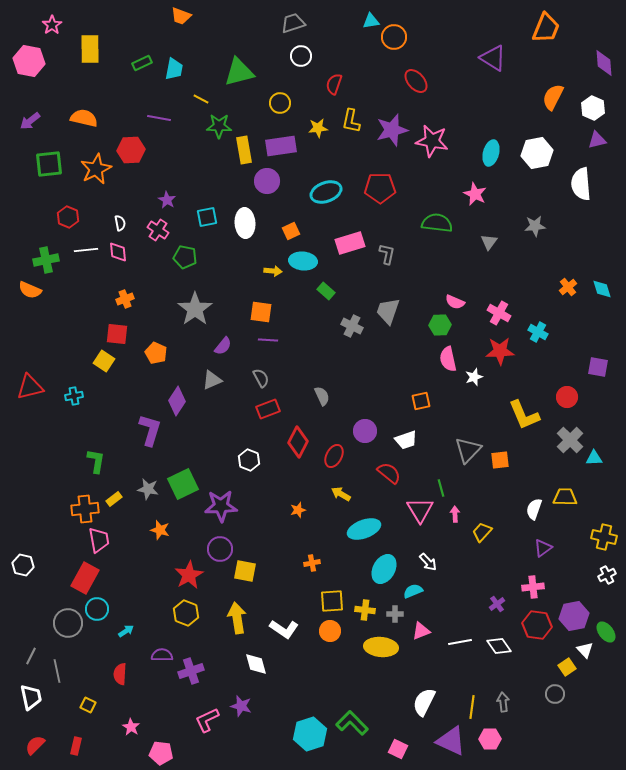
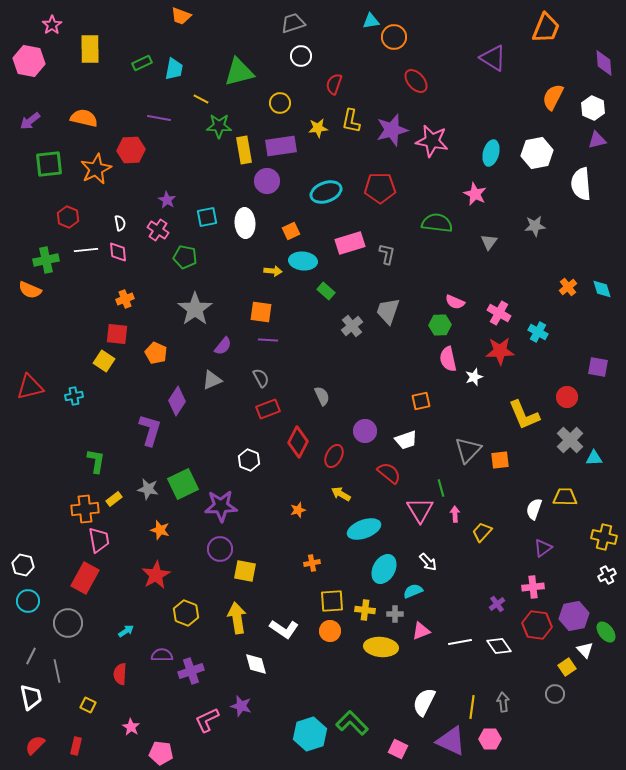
gray cross at (352, 326): rotated 25 degrees clockwise
red star at (189, 575): moved 33 px left
cyan circle at (97, 609): moved 69 px left, 8 px up
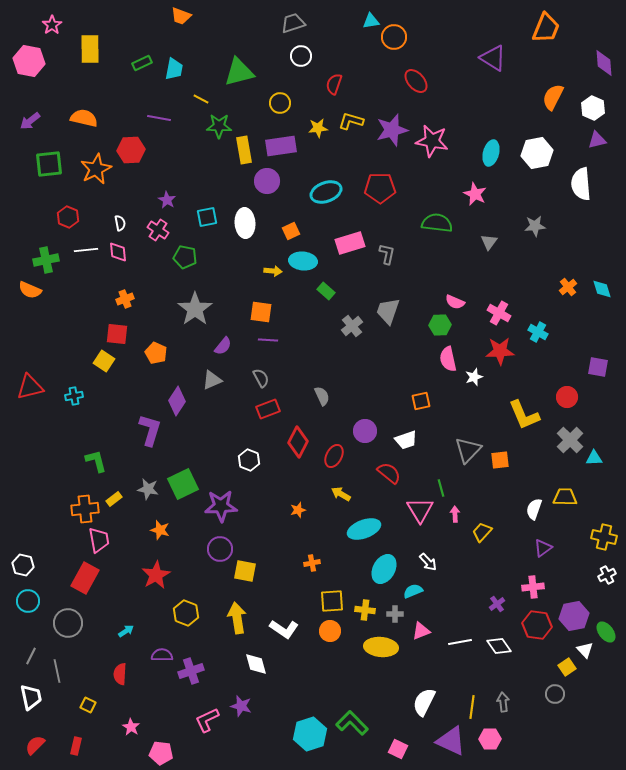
yellow L-shape at (351, 121): rotated 95 degrees clockwise
green L-shape at (96, 461): rotated 25 degrees counterclockwise
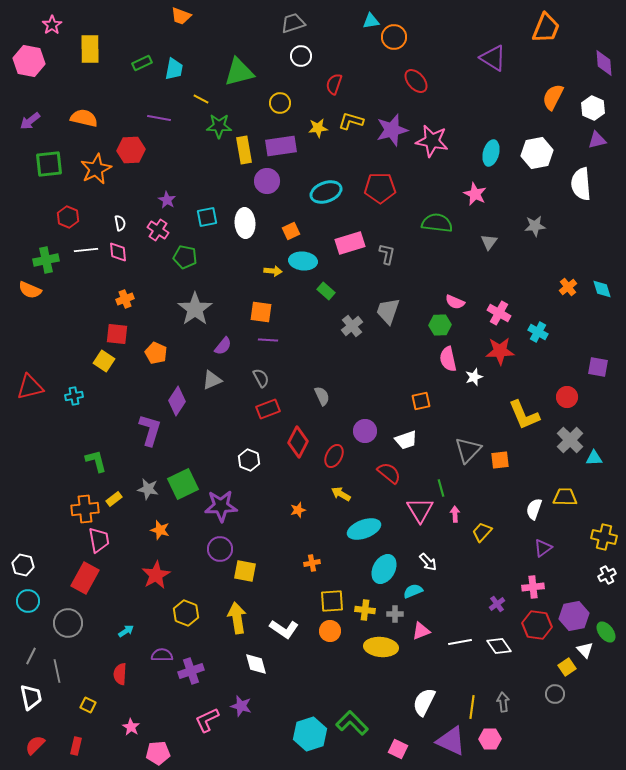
pink pentagon at (161, 753): moved 3 px left; rotated 10 degrees counterclockwise
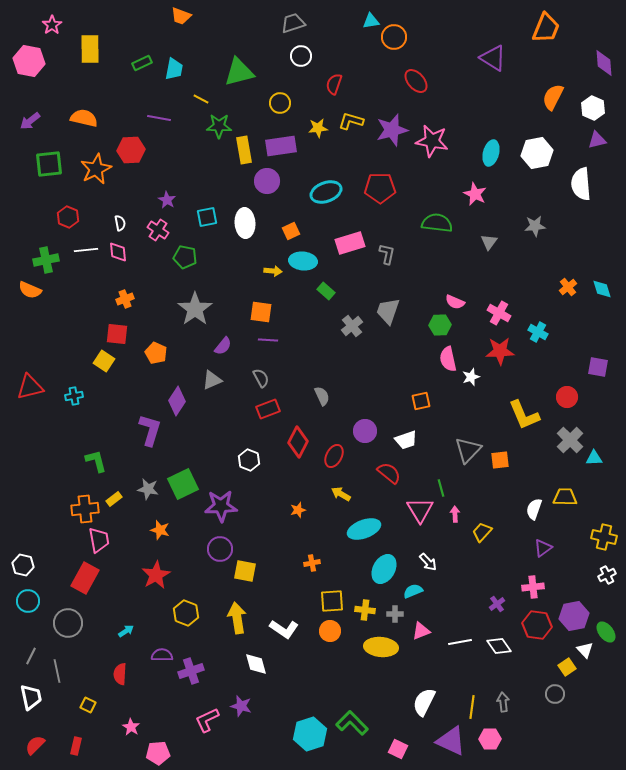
white star at (474, 377): moved 3 px left
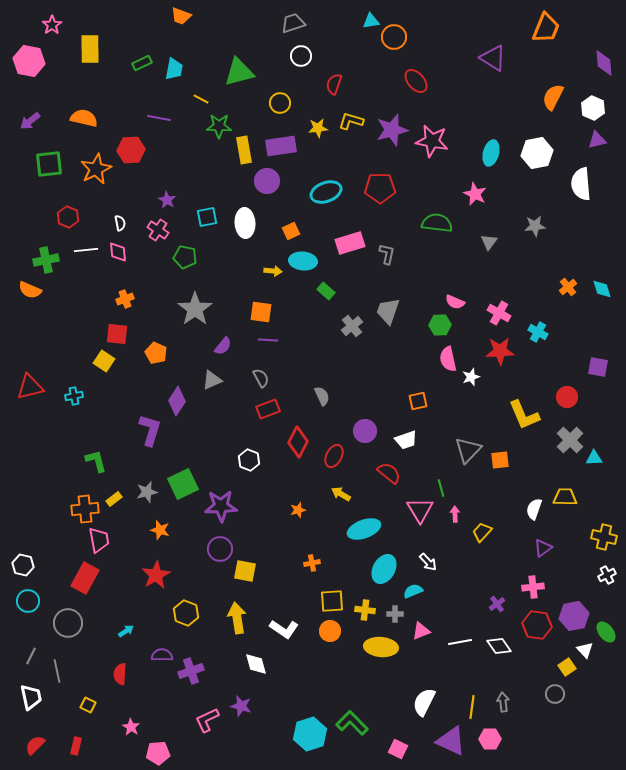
orange square at (421, 401): moved 3 px left
gray star at (148, 489): moved 1 px left, 3 px down; rotated 25 degrees counterclockwise
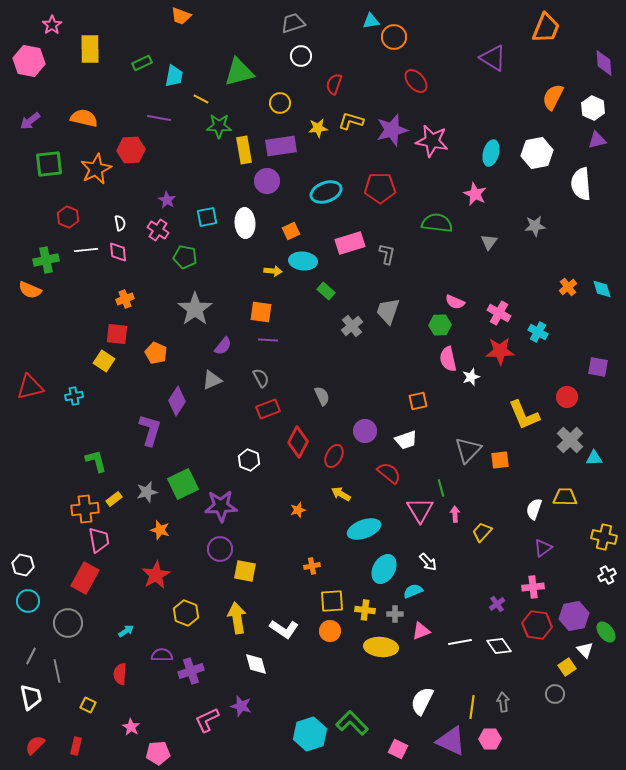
cyan trapezoid at (174, 69): moved 7 px down
orange cross at (312, 563): moved 3 px down
white semicircle at (424, 702): moved 2 px left, 1 px up
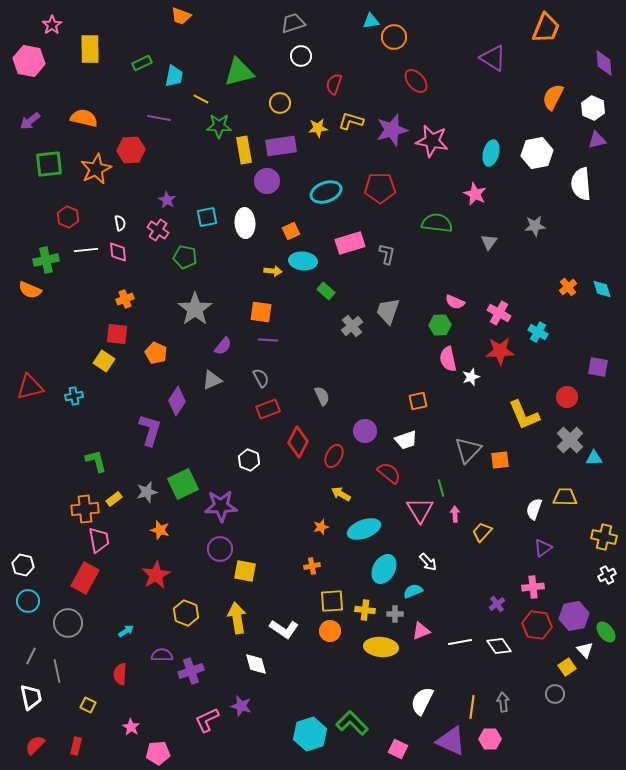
orange star at (298, 510): moved 23 px right, 17 px down
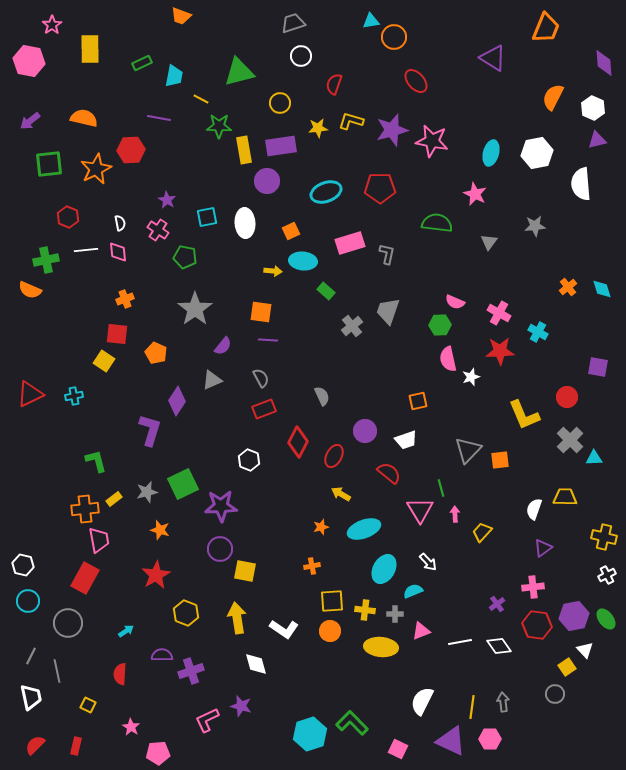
red triangle at (30, 387): moved 7 px down; rotated 12 degrees counterclockwise
red rectangle at (268, 409): moved 4 px left
green ellipse at (606, 632): moved 13 px up
